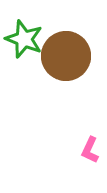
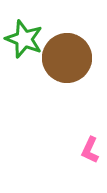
brown circle: moved 1 px right, 2 px down
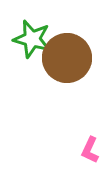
green star: moved 8 px right; rotated 6 degrees counterclockwise
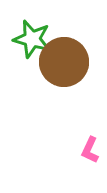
brown circle: moved 3 px left, 4 px down
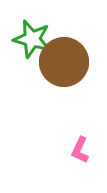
pink L-shape: moved 10 px left
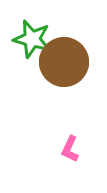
pink L-shape: moved 10 px left, 1 px up
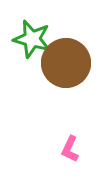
brown circle: moved 2 px right, 1 px down
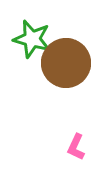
pink L-shape: moved 6 px right, 2 px up
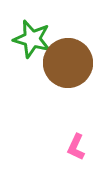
brown circle: moved 2 px right
